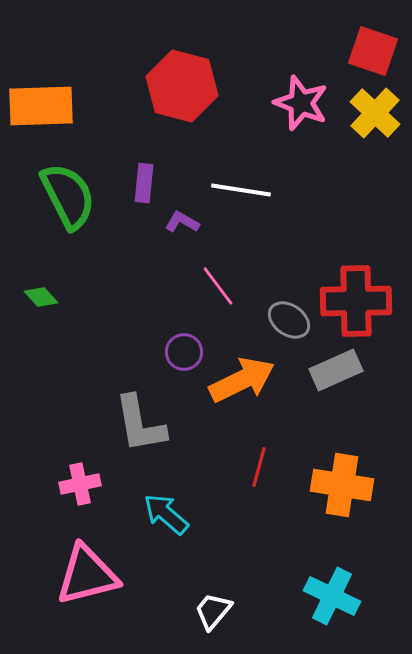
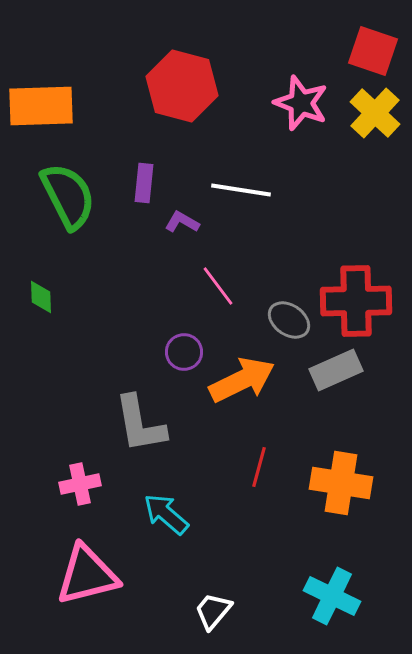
green diamond: rotated 40 degrees clockwise
orange cross: moved 1 px left, 2 px up
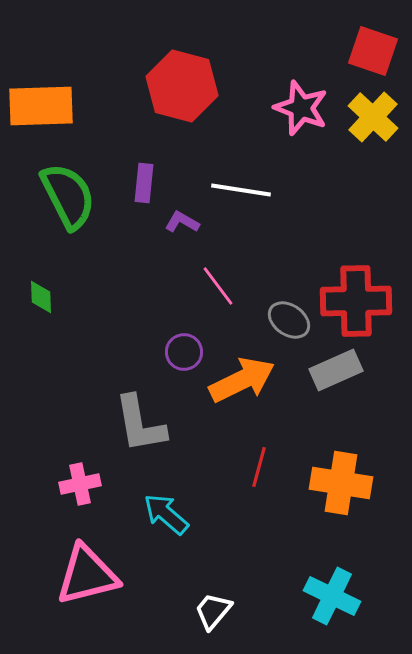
pink star: moved 5 px down
yellow cross: moved 2 px left, 4 px down
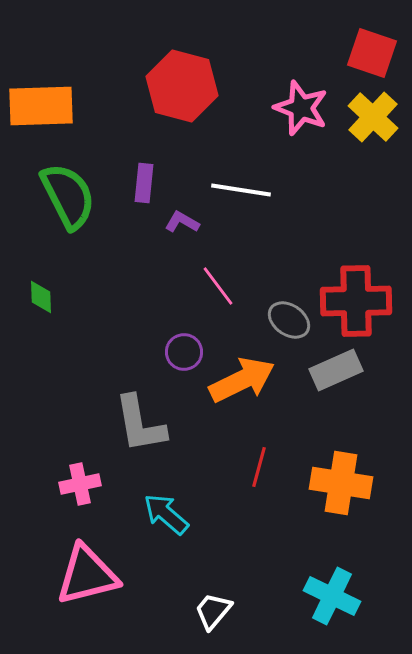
red square: moved 1 px left, 2 px down
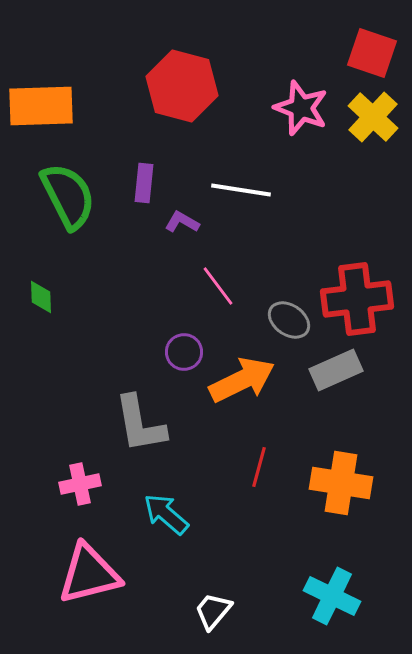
red cross: moved 1 px right, 2 px up; rotated 6 degrees counterclockwise
pink triangle: moved 2 px right, 1 px up
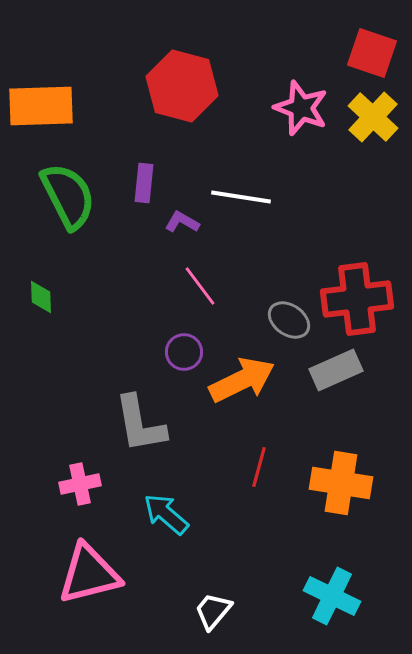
white line: moved 7 px down
pink line: moved 18 px left
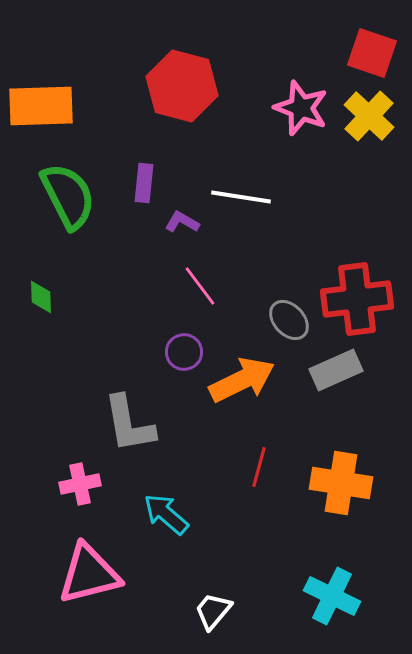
yellow cross: moved 4 px left, 1 px up
gray ellipse: rotated 12 degrees clockwise
gray L-shape: moved 11 px left
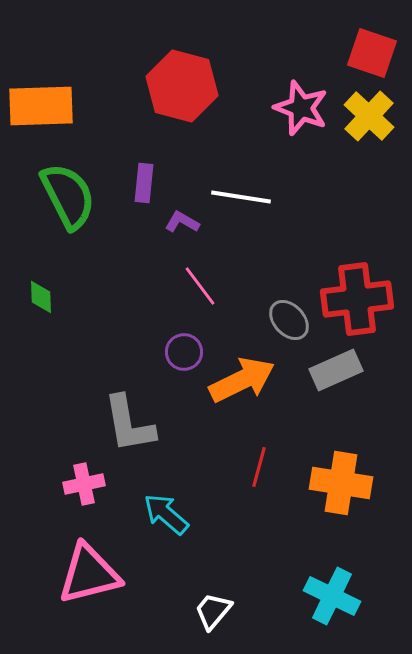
pink cross: moved 4 px right
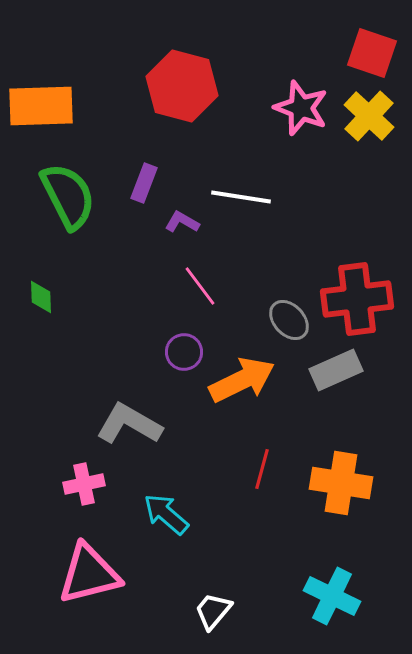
purple rectangle: rotated 15 degrees clockwise
gray L-shape: rotated 130 degrees clockwise
red line: moved 3 px right, 2 px down
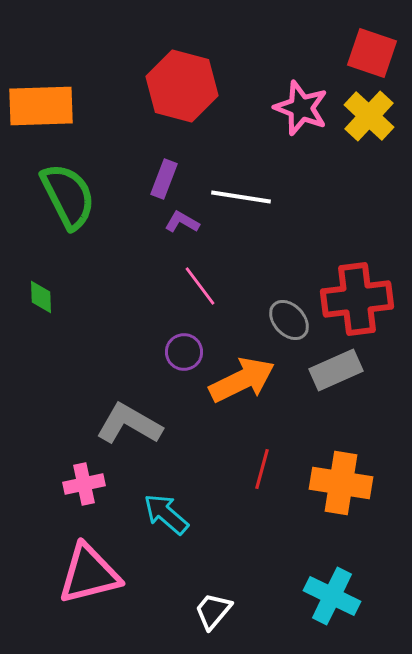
purple rectangle: moved 20 px right, 4 px up
